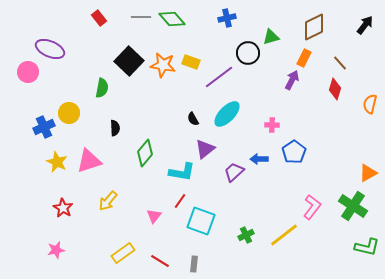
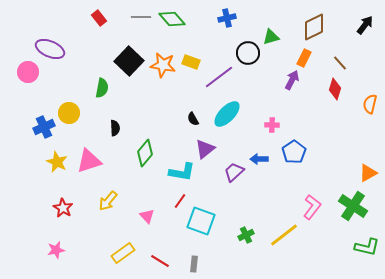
pink triangle at (154, 216): moved 7 px left; rotated 21 degrees counterclockwise
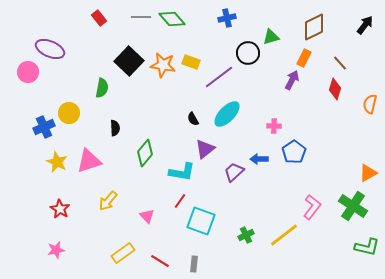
pink cross at (272, 125): moved 2 px right, 1 px down
red star at (63, 208): moved 3 px left, 1 px down
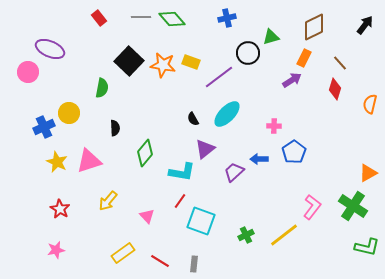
purple arrow at (292, 80): rotated 30 degrees clockwise
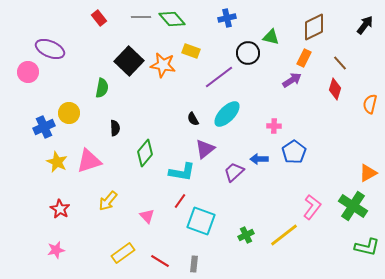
green triangle at (271, 37): rotated 30 degrees clockwise
yellow rectangle at (191, 62): moved 11 px up
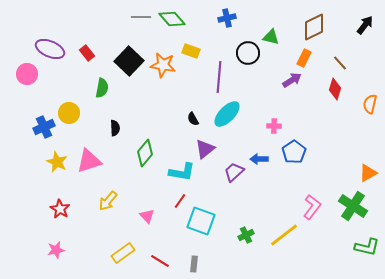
red rectangle at (99, 18): moved 12 px left, 35 px down
pink circle at (28, 72): moved 1 px left, 2 px down
purple line at (219, 77): rotated 48 degrees counterclockwise
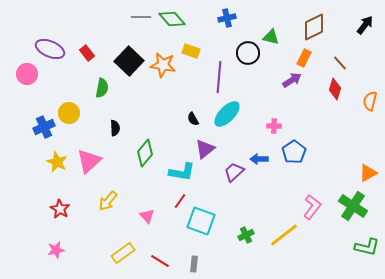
orange semicircle at (370, 104): moved 3 px up
pink triangle at (89, 161): rotated 24 degrees counterclockwise
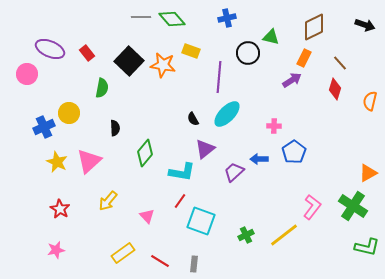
black arrow at (365, 25): rotated 72 degrees clockwise
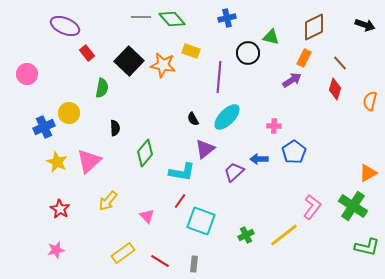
purple ellipse at (50, 49): moved 15 px right, 23 px up
cyan ellipse at (227, 114): moved 3 px down
